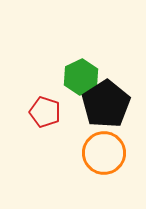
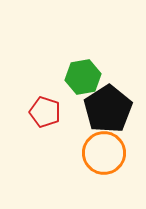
green hexagon: moved 2 px right; rotated 16 degrees clockwise
black pentagon: moved 2 px right, 5 px down
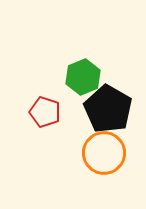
green hexagon: rotated 12 degrees counterclockwise
black pentagon: rotated 9 degrees counterclockwise
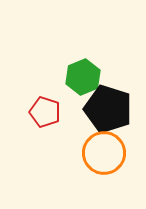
black pentagon: rotated 12 degrees counterclockwise
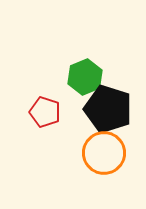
green hexagon: moved 2 px right
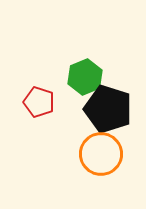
red pentagon: moved 6 px left, 10 px up
orange circle: moved 3 px left, 1 px down
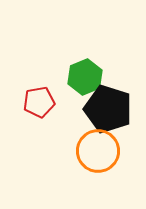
red pentagon: rotated 28 degrees counterclockwise
orange circle: moved 3 px left, 3 px up
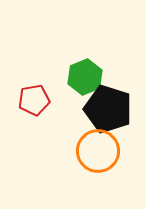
red pentagon: moved 5 px left, 2 px up
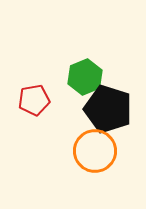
orange circle: moved 3 px left
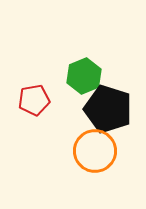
green hexagon: moved 1 px left, 1 px up
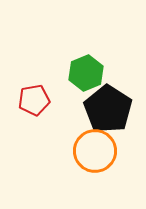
green hexagon: moved 2 px right, 3 px up
black pentagon: rotated 15 degrees clockwise
